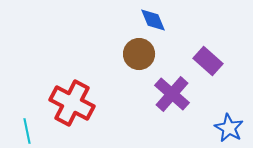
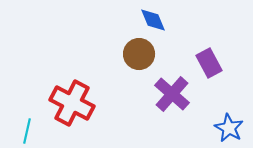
purple rectangle: moved 1 px right, 2 px down; rotated 20 degrees clockwise
cyan line: rotated 25 degrees clockwise
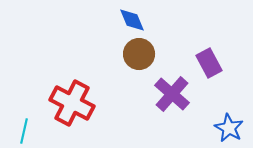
blue diamond: moved 21 px left
cyan line: moved 3 px left
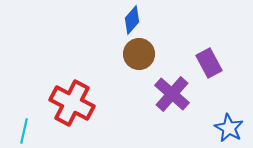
blue diamond: rotated 64 degrees clockwise
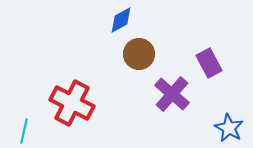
blue diamond: moved 11 px left; rotated 20 degrees clockwise
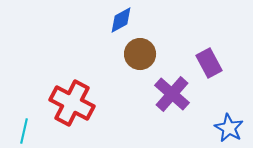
brown circle: moved 1 px right
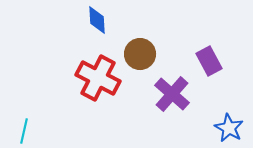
blue diamond: moved 24 px left; rotated 64 degrees counterclockwise
purple rectangle: moved 2 px up
red cross: moved 26 px right, 25 px up
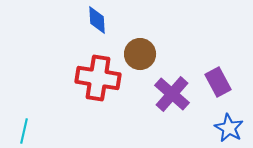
purple rectangle: moved 9 px right, 21 px down
red cross: rotated 18 degrees counterclockwise
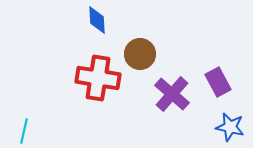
blue star: moved 1 px right, 1 px up; rotated 16 degrees counterclockwise
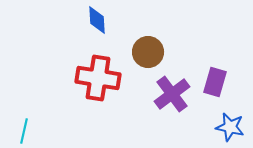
brown circle: moved 8 px right, 2 px up
purple rectangle: moved 3 px left; rotated 44 degrees clockwise
purple cross: rotated 12 degrees clockwise
